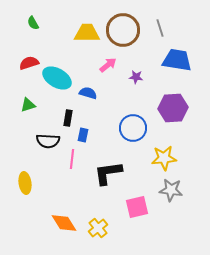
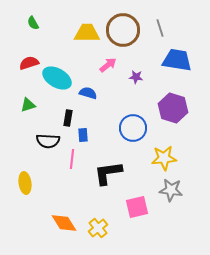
purple hexagon: rotated 20 degrees clockwise
blue rectangle: rotated 16 degrees counterclockwise
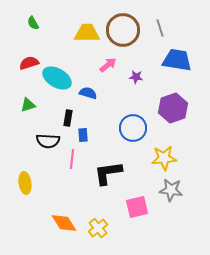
purple hexagon: rotated 24 degrees clockwise
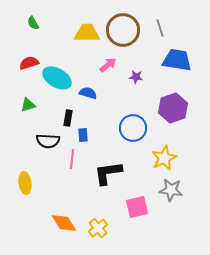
yellow star: rotated 20 degrees counterclockwise
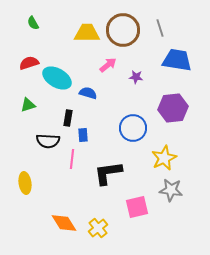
purple hexagon: rotated 12 degrees clockwise
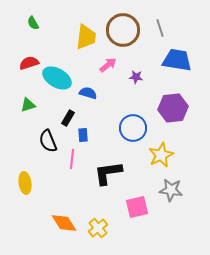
yellow trapezoid: moved 1 px left, 4 px down; rotated 96 degrees clockwise
black rectangle: rotated 21 degrees clockwise
black semicircle: rotated 65 degrees clockwise
yellow star: moved 3 px left, 3 px up
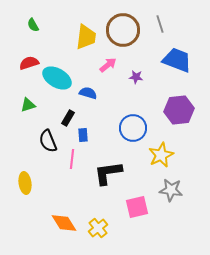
green semicircle: moved 2 px down
gray line: moved 4 px up
blue trapezoid: rotated 12 degrees clockwise
purple hexagon: moved 6 px right, 2 px down
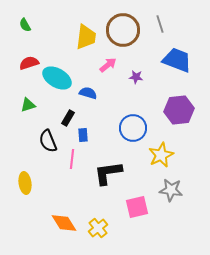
green semicircle: moved 8 px left
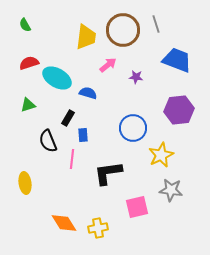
gray line: moved 4 px left
yellow cross: rotated 30 degrees clockwise
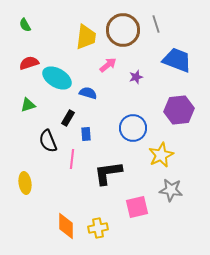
purple star: rotated 24 degrees counterclockwise
blue rectangle: moved 3 px right, 1 px up
orange diamond: moved 2 px right, 3 px down; rotated 32 degrees clockwise
